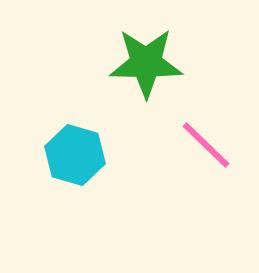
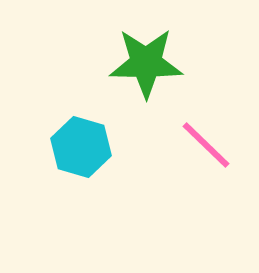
cyan hexagon: moved 6 px right, 8 px up
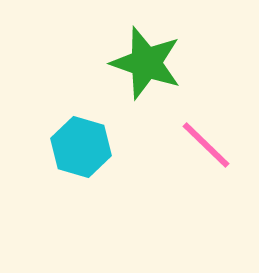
green star: rotated 18 degrees clockwise
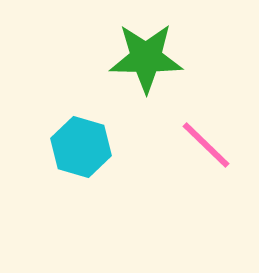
green star: moved 5 px up; rotated 18 degrees counterclockwise
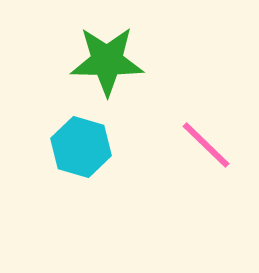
green star: moved 39 px left, 3 px down
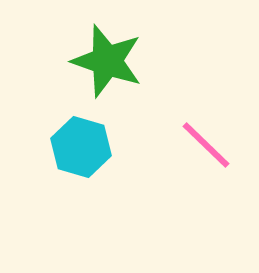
green star: rotated 18 degrees clockwise
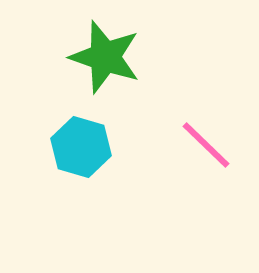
green star: moved 2 px left, 4 px up
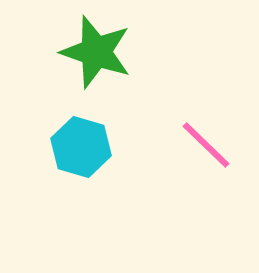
green star: moved 9 px left, 5 px up
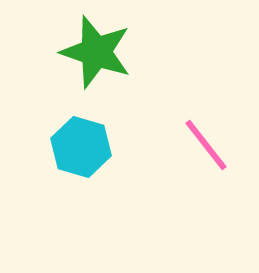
pink line: rotated 8 degrees clockwise
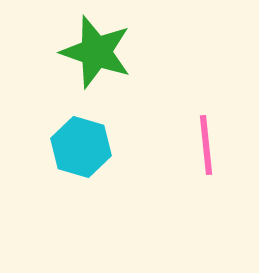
pink line: rotated 32 degrees clockwise
